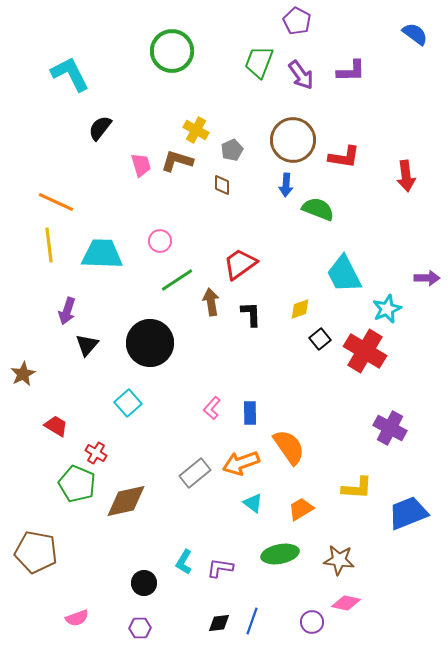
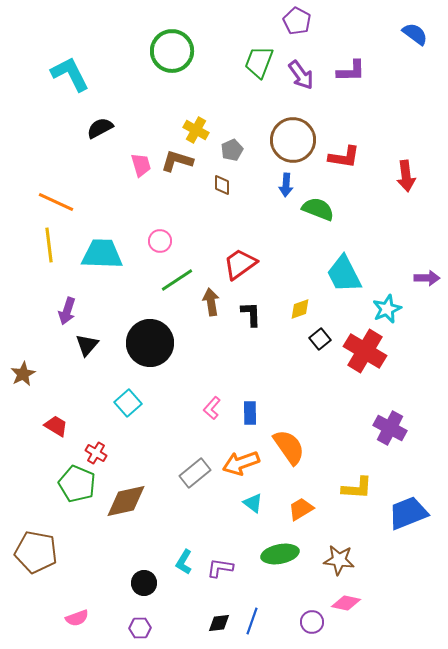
black semicircle at (100, 128): rotated 24 degrees clockwise
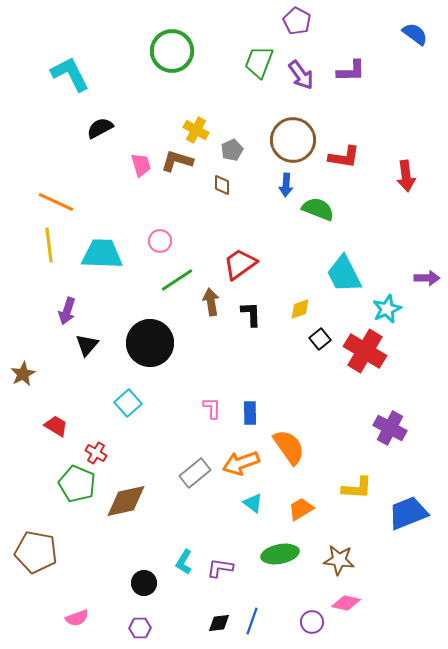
pink L-shape at (212, 408): rotated 140 degrees clockwise
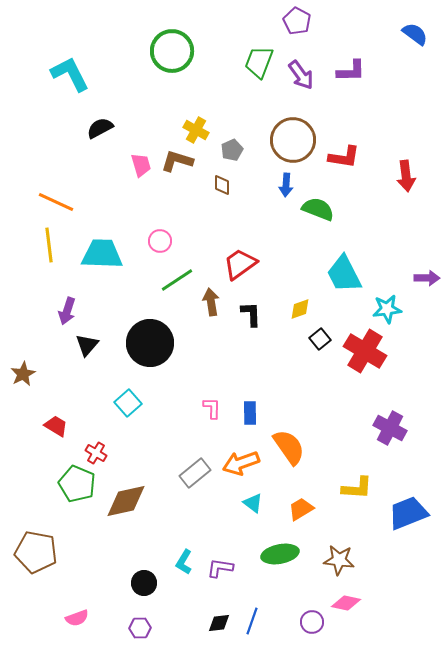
cyan star at (387, 309): rotated 16 degrees clockwise
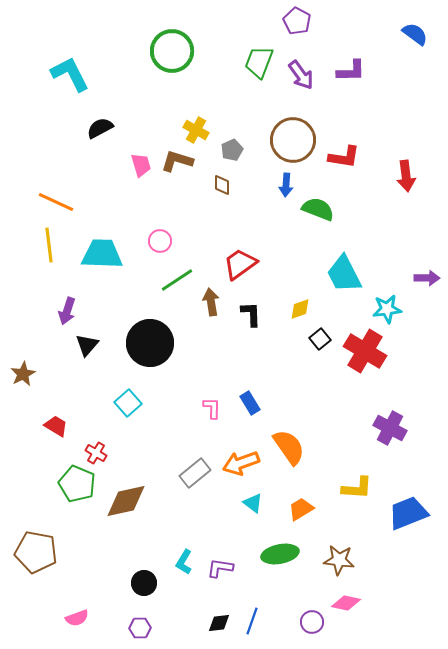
blue rectangle at (250, 413): moved 10 px up; rotated 30 degrees counterclockwise
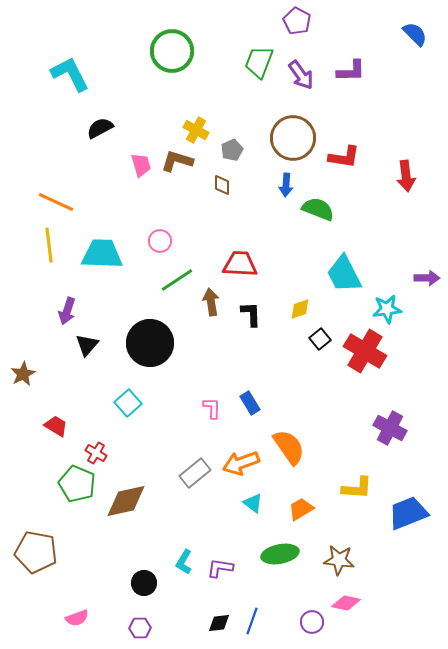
blue semicircle at (415, 34): rotated 8 degrees clockwise
brown circle at (293, 140): moved 2 px up
red trapezoid at (240, 264): rotated 39 degrees clockwise
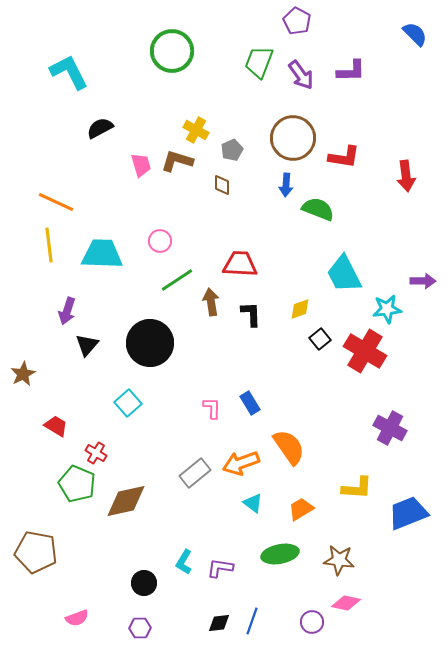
cyan L-shape at (70, 74): moved 1 px left, 2 px up
purple arrow at (427, 278): moved 4 px left, 3 px down
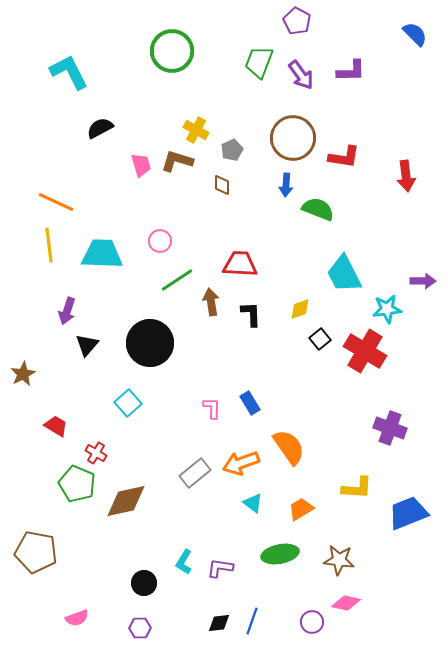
purple cross at (390, 428): rotated 8 degrees counterclockwise
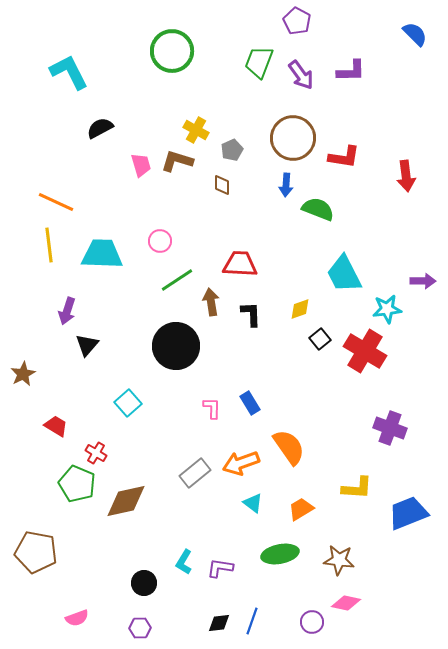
black circle at (150, 343): moved 26 px right, 3 px down
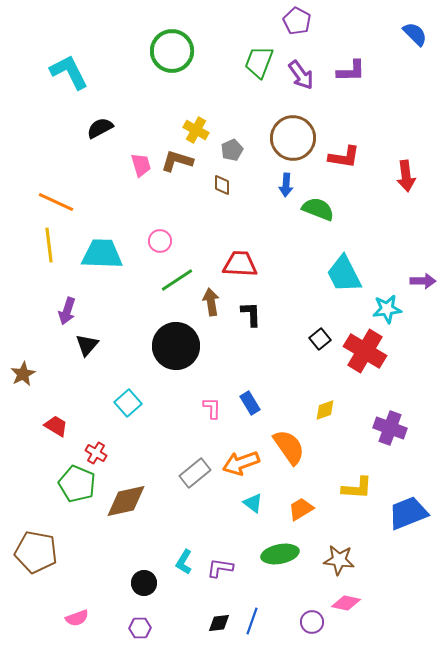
yellow diamond at (300, 309): moved 25 px right, 101 px down
